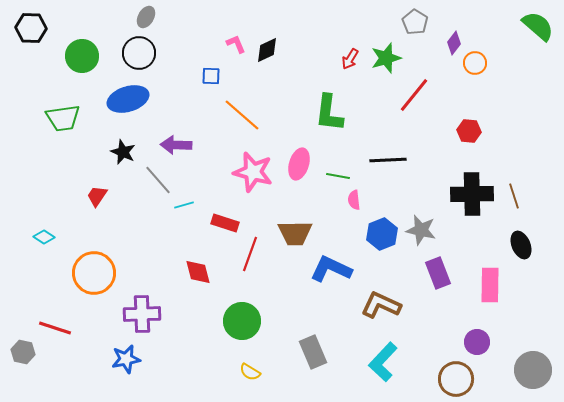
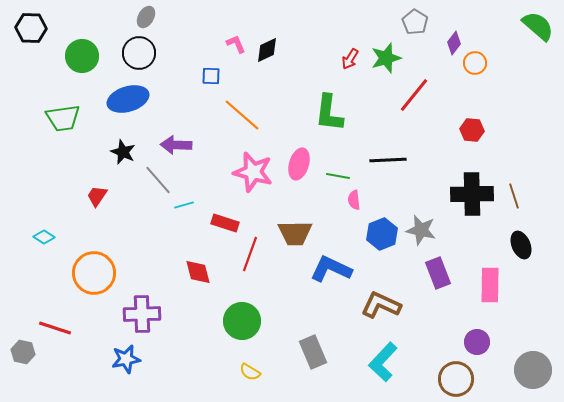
red hexagon at (469, 131): moved 3 px right, 1 px up
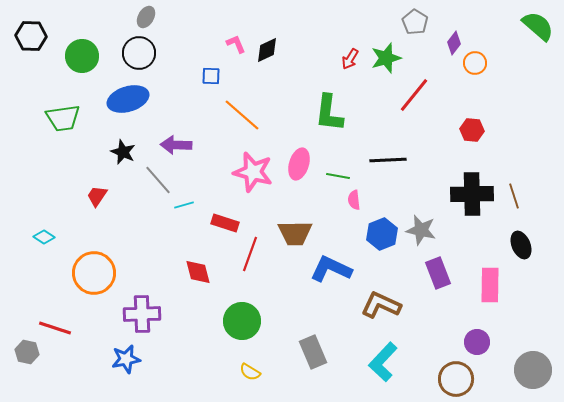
black hexagon at (31, 28): moved 8 px down
gray hexagon at (23, 352): moved 4 px right
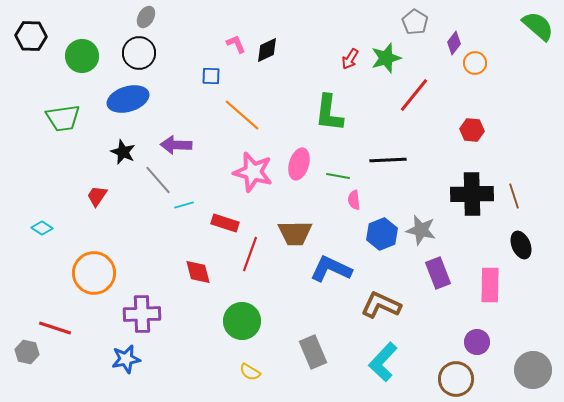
cyan diamond at (44, 237): moved 2 px left, 9 px up
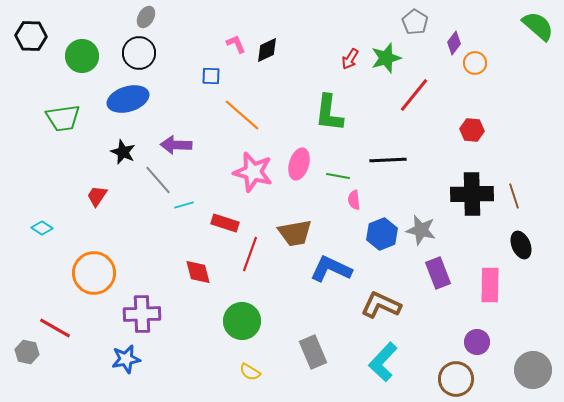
brown trapezoid at (295, 233): rotated 9 degrees counterclockwise
red line at (55, 328): rotated 12 degrees clockwise
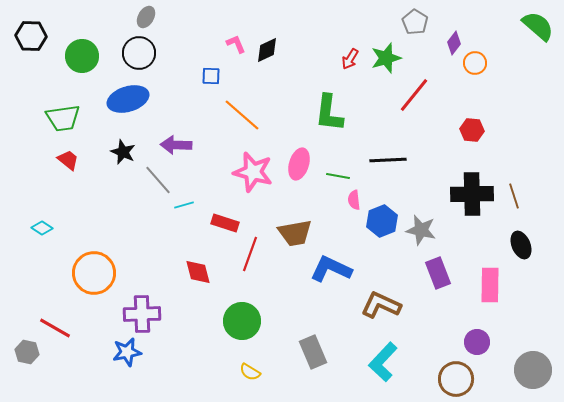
red trapezoid at (97, 196): moved 29 px left, 36 px up; rotated 95 degrees clockwise
blue hexagon at (382, 234): moved 13 px up
blue star at (126, 359): moved 1 px right, 7 px up
